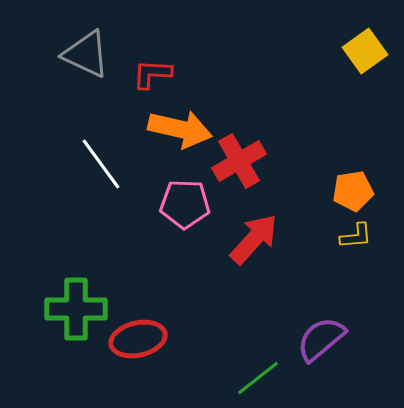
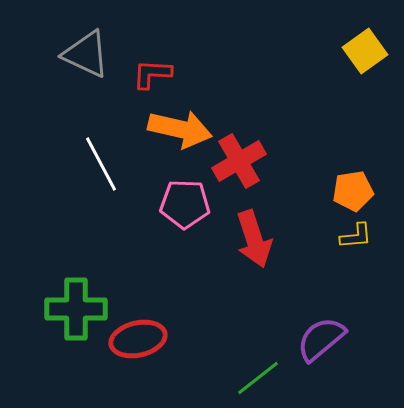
white line: rotated 8 degrees clockwise
red arrow: rotated 120 degrees clockwise
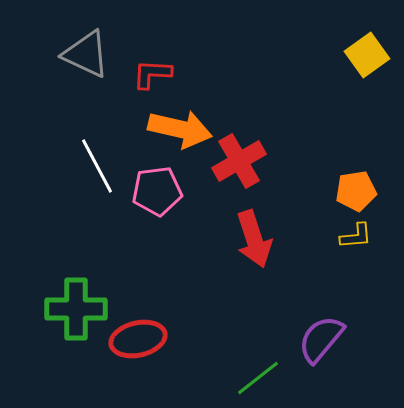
yellow square: moved 2 px right, 4 px down
white line: moved 4 px left, 2 px down
orange pentagon: moved 3 px right
pink pentagon: moved 28 px left, 13 px up; rotated 9 degrees counterclockwise
purple semicircle: rotated 10 degrees counterclockwise
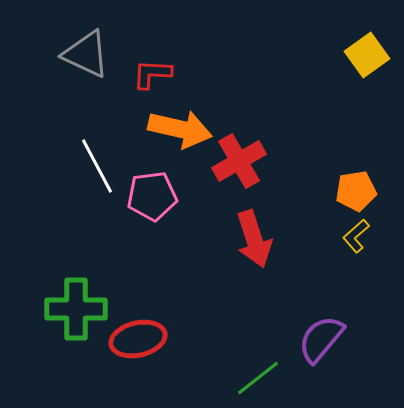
pink pentagon: moved 5 px left, 5 px down
yellow L-shape: rotated 144 degrees clockwise
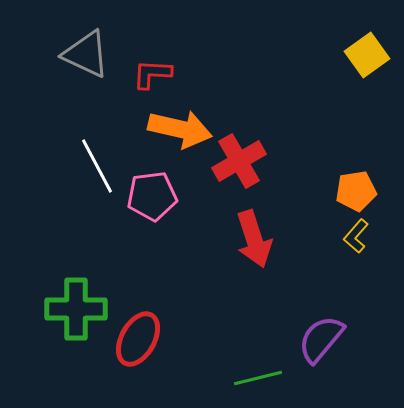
yellow L-shape: rotated 8 degrees counterclockwise
red ellipse: rotated 48 degrees counterclockwise
green line: rotated 24 degrees clockwise
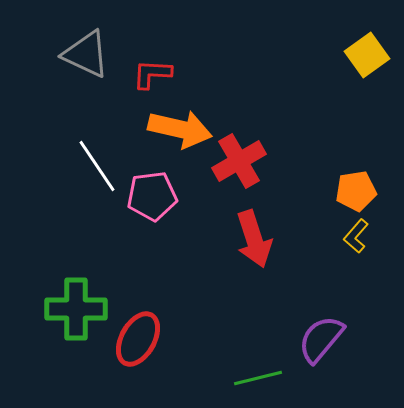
white line: rotated 6 degrees counterclockwise
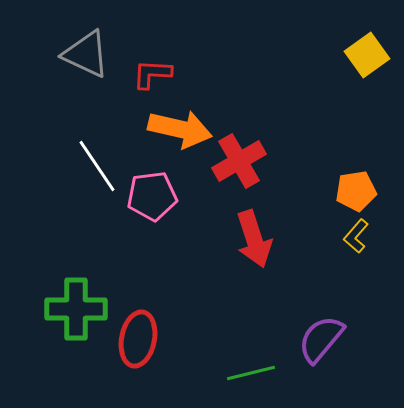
red ellipse: rotated 18 degrees counterclockwise
green line: moved 7 px left, 5 px up
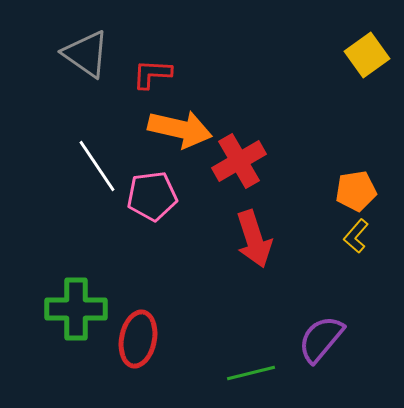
gray triangle: rotated 10 degrees clockwise
